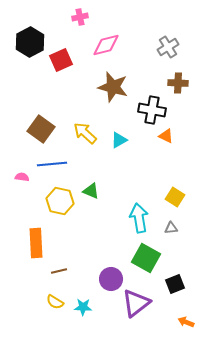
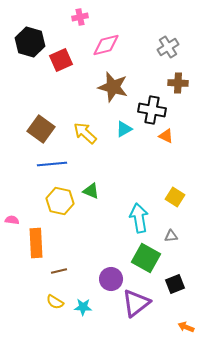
black hexagon: rotated 16 degrees counterclockwise
cyan triangle: moved 5 px right, 11 px up
pink semicircle: moved 10 px left, 43 px down
gray triangle: moved 8 px down
orange arrow: moved 5 px down
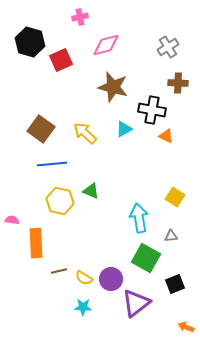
yellow semicircle: moved 29 px right, 24 px up
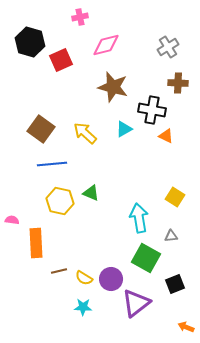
green triangle: moved 2 px down
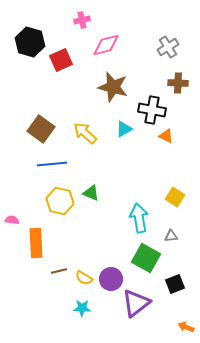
pink cross: moved 2 px right, 3 px down
cyan star: moved 1 px left, 1 px down
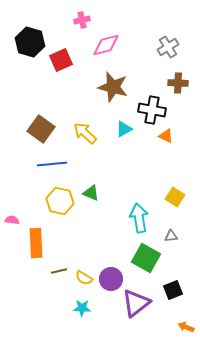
black square: moved 2 px left, 6 px down
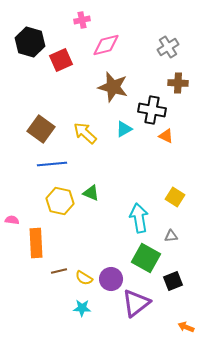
black square: moved 9 px up
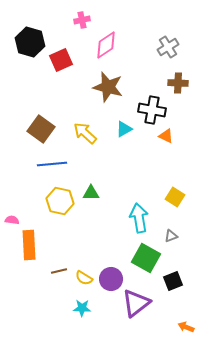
pink diamond: rotated 20 degrees counterclockwise
brown star: moved 5 px left
green triangle: rotated 24 degrees counterclockwise
gray triangle: rotated 16 degrees counterclockwise
orange rectangle: moved 7 px left, 2 px down
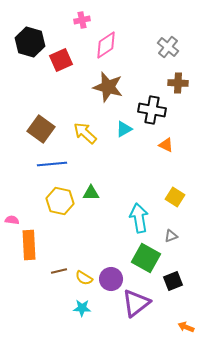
gray cross: rotated 20 degrees counterclockwise
orange triangle: moved 9 px down
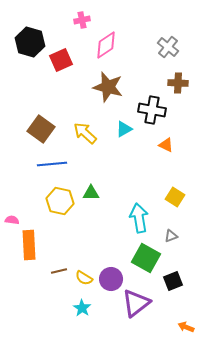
cyan star: rotated 30 degrees clockwise
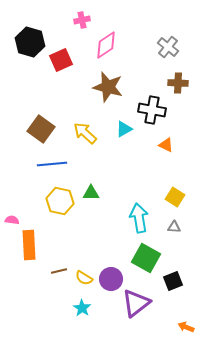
gray triangle: moved 3 px right, 9 px up; rotated 24 degrees clockwise
